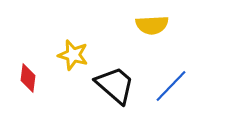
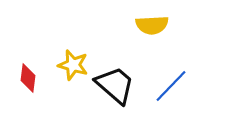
yellow star: moved 10 px down
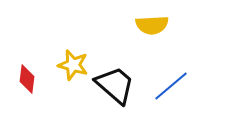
red diamond: moved 1 px left, 1 px down
blue line: rotated 6 degrees clockwise
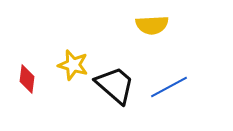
blue line: moved 2 px left, 1 px down; rotated 12 degrees clockwise
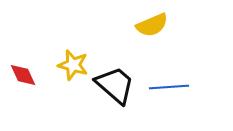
yellow semicircle: rotated 20 degrees counterclockwise
red diamond: moved 4 px left, 4 px up; rotated 32 degrees counterclockwise
blue line: rotated 24 degrees clockwise
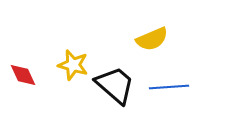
yellow semicircle: moved 14 px down
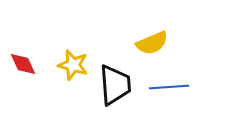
yellow semicircle: moved 4 px down
red diamond: moved 11 px up
black trapezoid: rotated 45 degrees clockwise
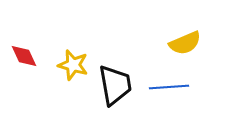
yellow semicircle: moved 33 px right
red diamond: moved 1 px right, 8 px up
black trapezoid: rotated 6 degrees counterclockwise
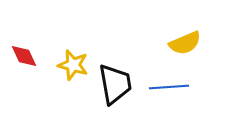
black trapezoid: moved 1 px up
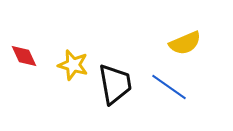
blue line: rotated 39 degrees clockwise
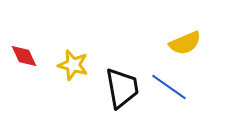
black trapezoid: moved 7 px right, 4 px down
